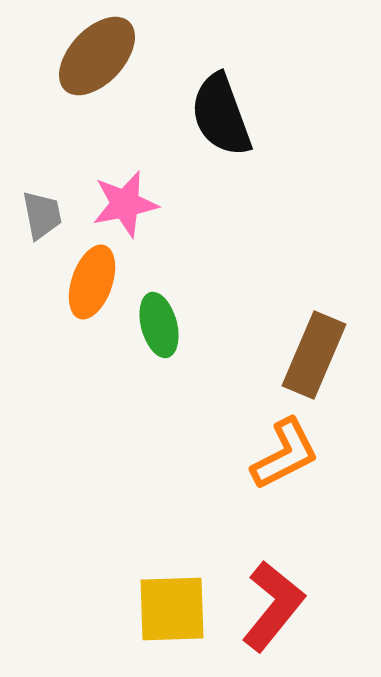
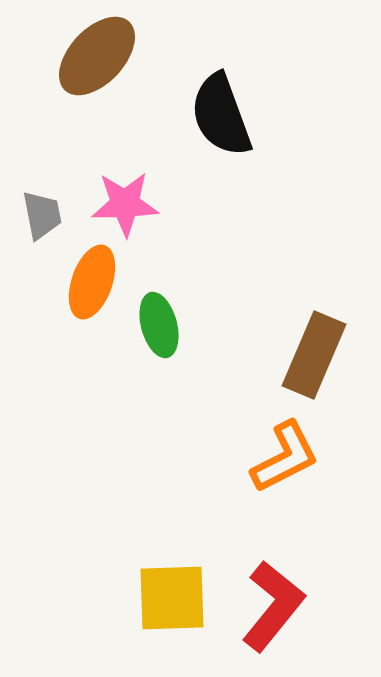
pink star: rotated 10 degrees clockwise
orange L-shape: moved 3 px down
yellow square: moved 11 px up
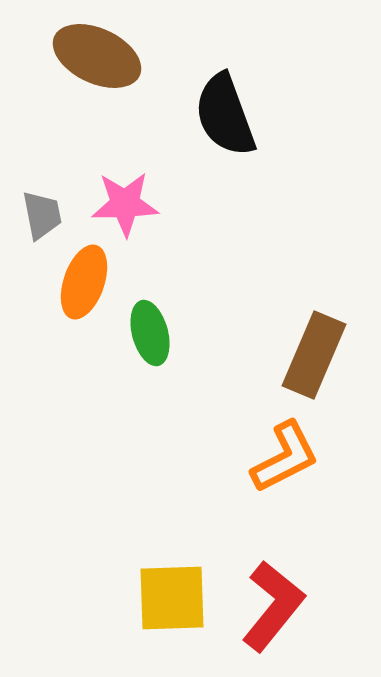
brown ellipse: rotated 72 degrees clockwise
black semicircle: moved 4 px right
orange ellipse: moved 8 px left
green ellipse: moved 9 px left, 8 px down
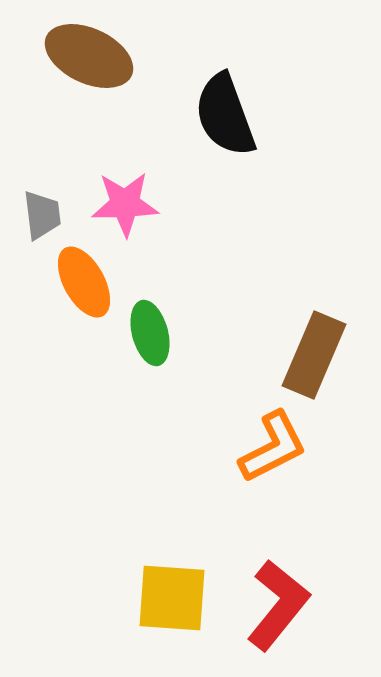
brown ellipse: moved 8 px left
gray trapezoid: rotated 4 degrees clockwise
orange ellipse: rotated 48 degrees counterclockwise
orange L-shape: moved 12 px left, 10 px up
yellow square: rotated 6 degrees clockwise
red L-shape: moved 5 px right, 1 px up
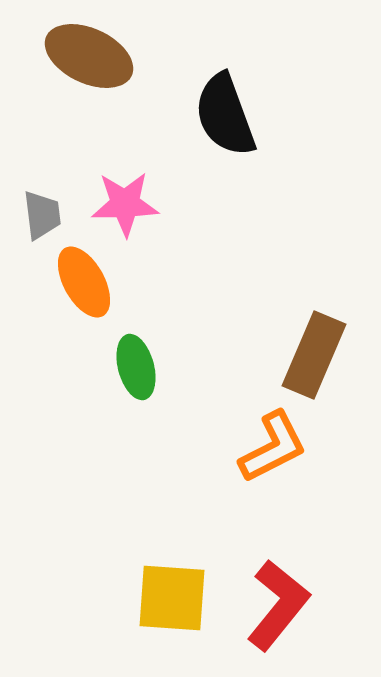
green ellipse: moved 14 px left, 34 px down
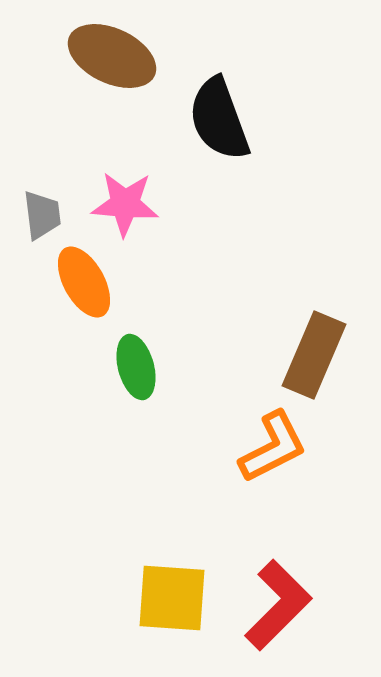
brown ellipse: moved 23 px right
black semicircle: moved 6 px left, 4 px down
pink star: rotated 6 degrees clockwise
red L-shape: rotated 6 degrees clockwise
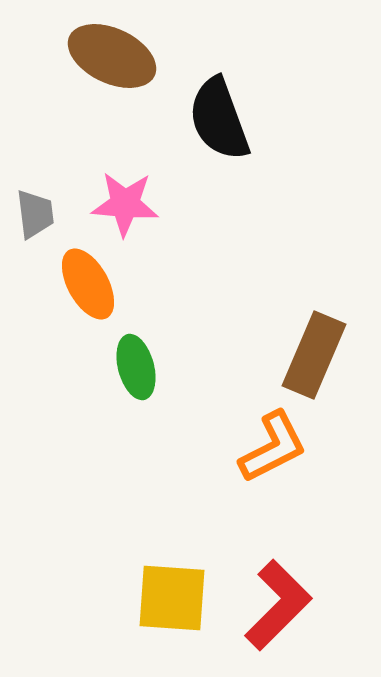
gray trapezoid: moved 7 px left, 1 px up
orange ellipse: moved 4 px right, 2 px down
